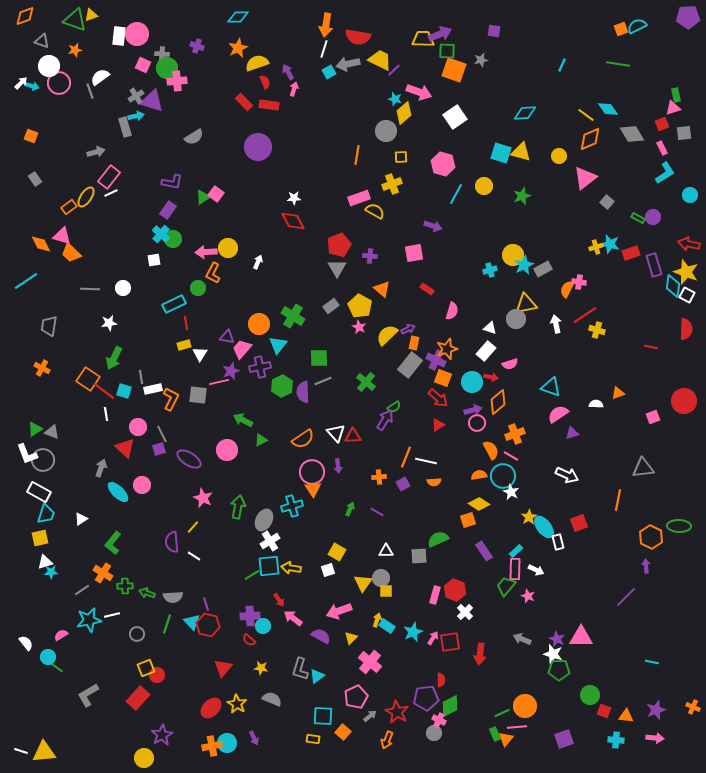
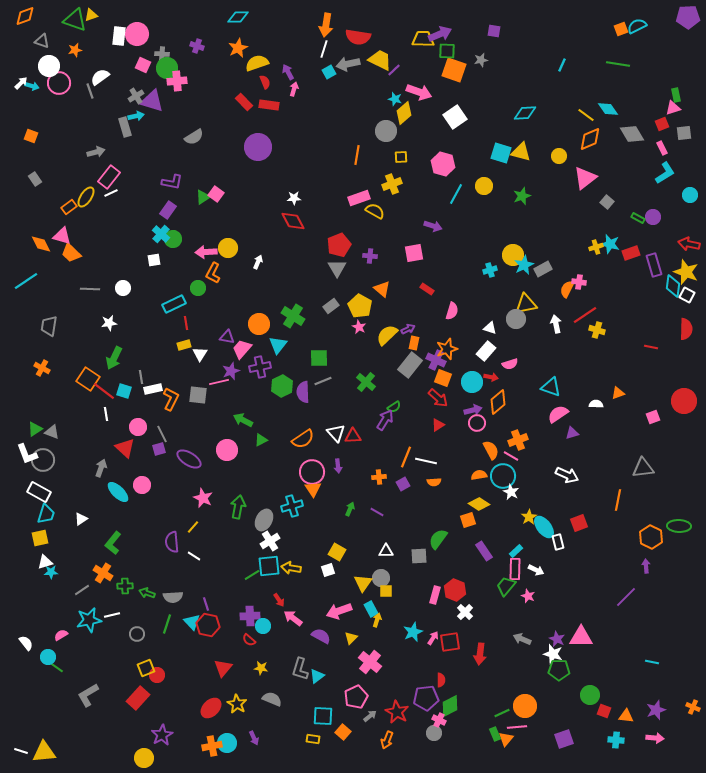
orange cross at (515, 434): moved 3 px right, 6 px down
green semicircle at (438, 539): rotated 30 degrees counterclockwise
cyan rectangle at (387, 626): moved 16 px left, 17 px up; rotated 28 degrees clockwise
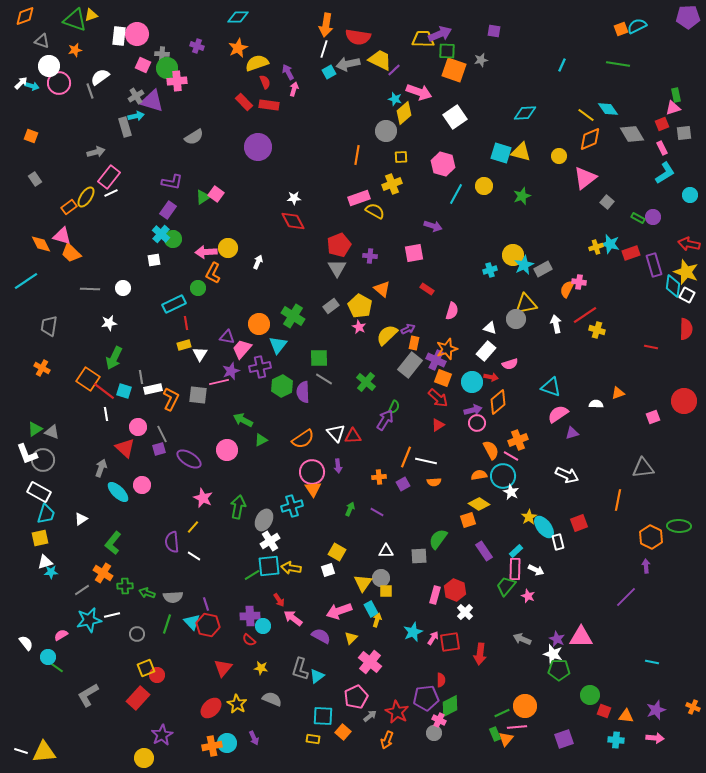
gray line at (323, 381): moved 1 px right, 2 px up; rotated 54 degrees clockwise
green semicircle at (394, 407): rotated 32 degrees counterclockwise
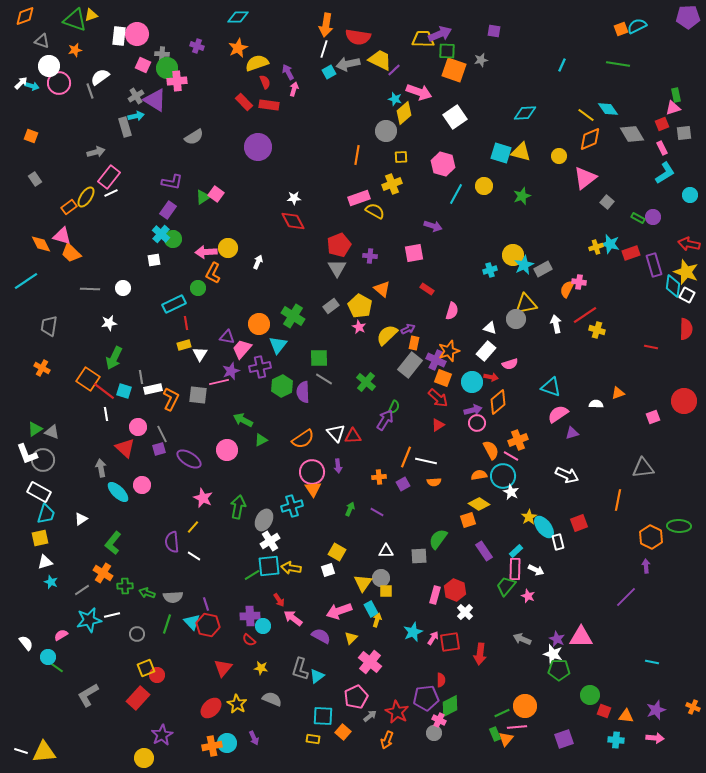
purple triangle at (152, 101): moved 3 px right, 1 px up; rotated 15 degrees clockwise
orange star at (447, 349): moved 2 px right, 2 px down
gray arrow at (101, 468): rotated 30 degrees counterclockwise
cyan star at (51, 572): moved 10 px down; rotated 24 degrees clockwise
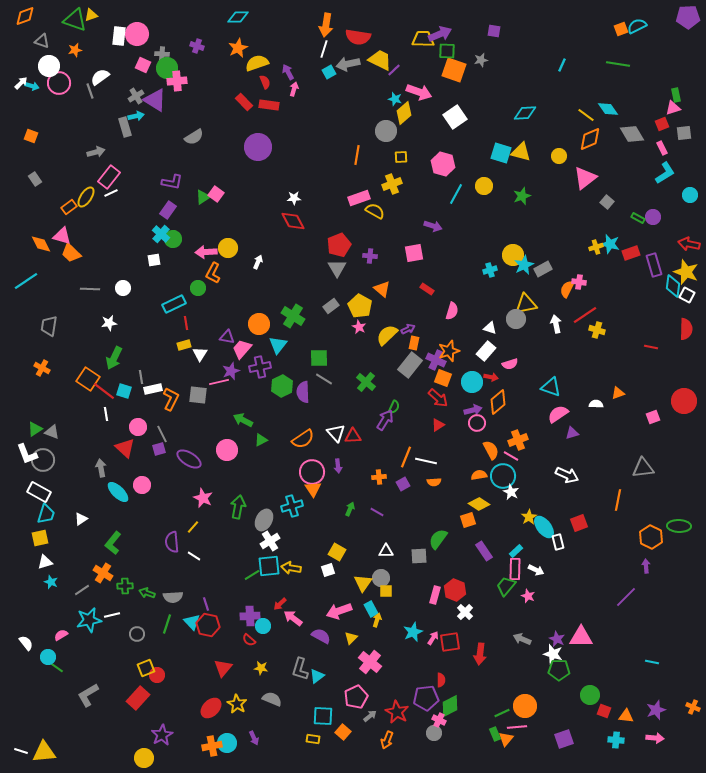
red arrow at (279, 600): moved 1 px right, 4 px down; rotated 80 degrees clockwise
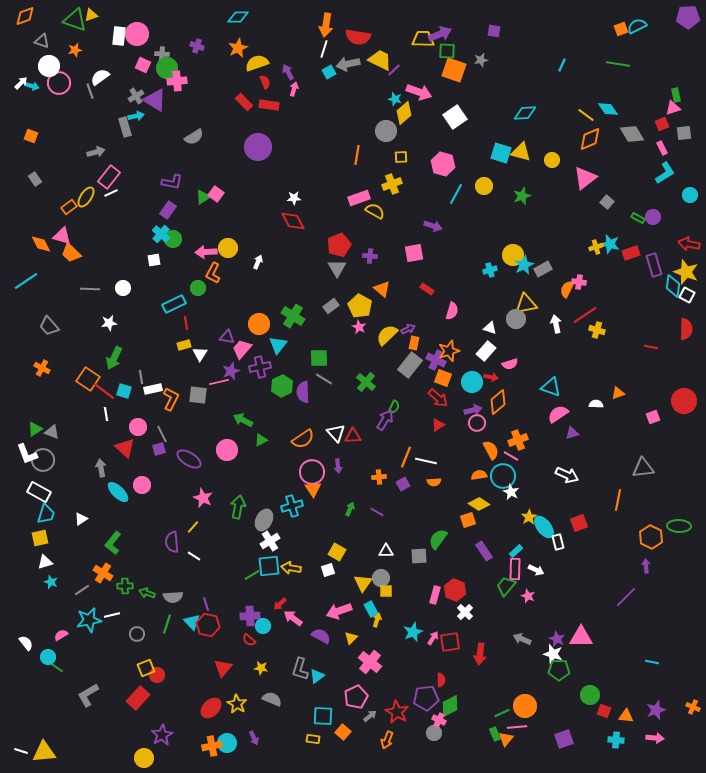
yellow circle at (559, 156): moved 7 px left, 4 px down
gray trapezoid at (49, 326): rotated 50 degrees counterclockwise
